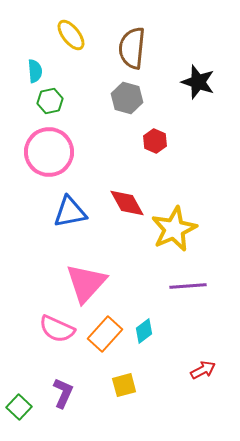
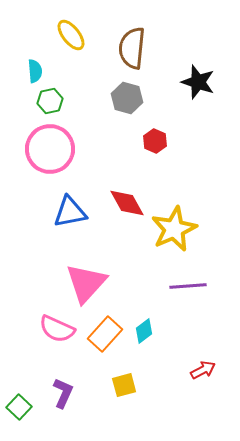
pink circle: moved 1 px right, 3 px up
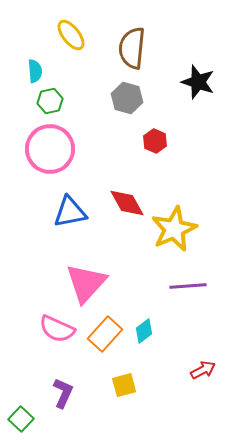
green square: moved 2 px right, 12 px down
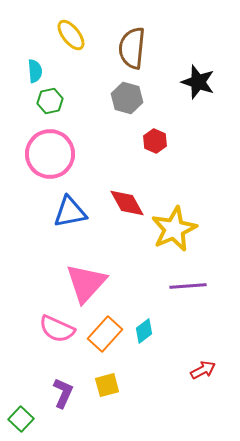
pink circle: moved 5 px down
yellow square: moved 17 px left
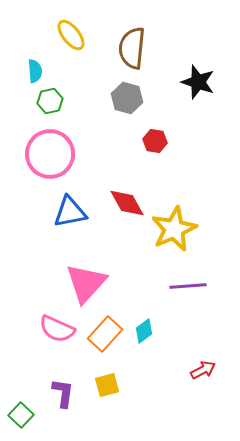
red hexagon: rotated 15 degrees counterclockwise
purple L-shape: rotated 16 degrees counterclockwise
green square: moved 4 px up
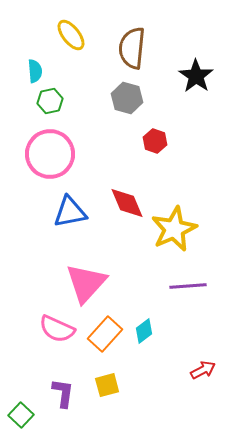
black star: moved 2 px left, 6 px up; rotated 16 degrees clockwise
red hexagon: rotated 10 degrees clockwise
red diamond: rotated 6 degrees clockwise
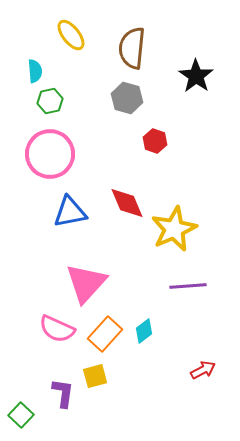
yellow square: moved 12 px left, 9 px up
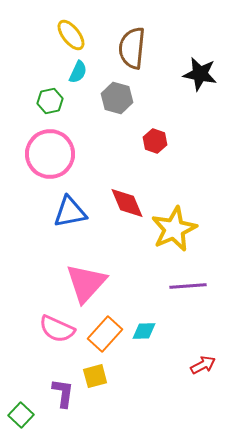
cyan semicircle: moved 43 px right, 1 px down; rotated 30 degrees clockwise
black star: moved 4 px right, 2 px up; rotated 24 degrees counterclockwise
gray hexagon: moved 10 px left
cyan diamond: rotated 35 degrees clockwise
red arrow: moved 5 px up
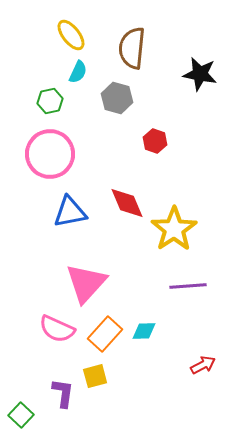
yellow star: rotated 9 degrees counterclockwise
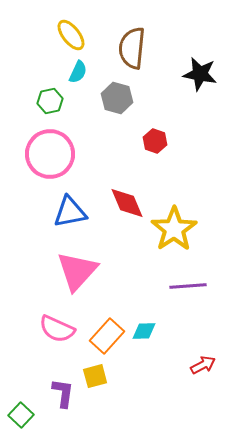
pink triangle: moved 9 px left, 12 px up
orange rectangle: moved 2 px right, 2 px down
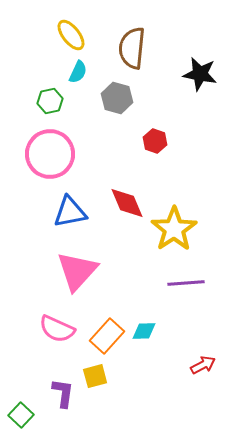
purple line: moved 2 px left, 3 px up
